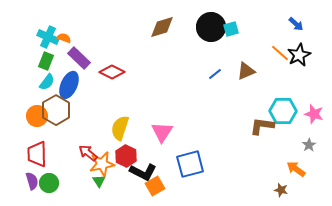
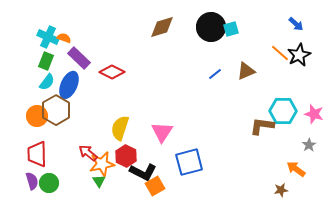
blue square: moved 1 px left, 2 px up
brown star: rotated 24 degrees counterclockwise
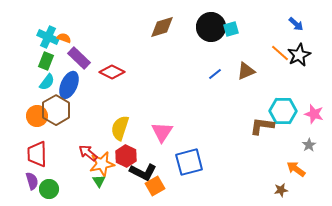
green circle: moved 6 px down
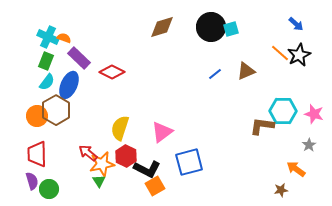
pink triangle: rotated 20 degrees clockwise
black L-shape: moved 4 px right, 3 px up
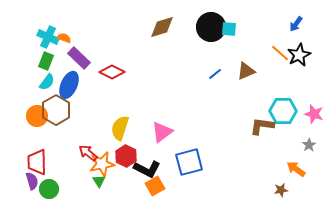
blue arrow: rotated 84 degrees clockwise
cyan square: moved 2 px left; rotated 21 degrees clockwise
red trapezoid: moved 8 px down
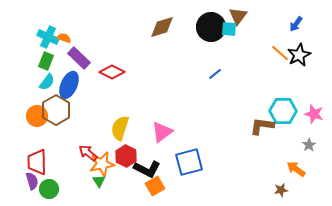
brown triangle: moved 8 px left, 55 px up; rotated 30 degrees counterclockwise
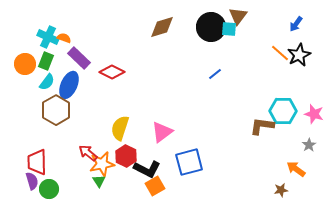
orange circle: moved 12 px left, 52 px up
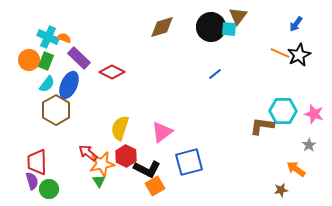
orange line: rotated 18 degrees counterclockwise
orange circle: moved 4 px right, 4 px up
cyan semicircle: moved 2 px down
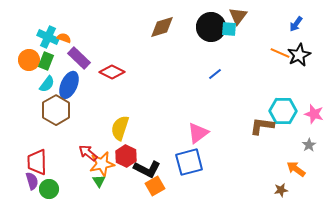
pink triangle: moved 36 px right, 1 px down
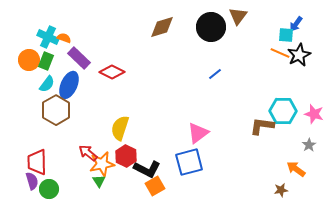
cyan square: moved 57 px right, 6 px down
